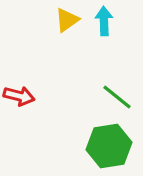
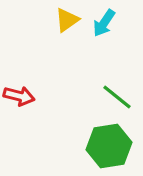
cyan arrow: moved 2 px down; rotated 144 degrees counterclockwise
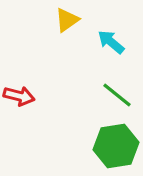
cyan arrow: moved 7 px right, 19 px down; rotated 96 degrees clockwise
green line: moved 2 px up
green hexagon: moved 7 px right
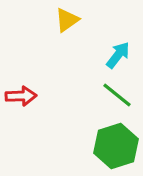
cyan arrow: moved 7 px right, 13 px down; rotated 88 degrees clockwise
red arrow: moved 2 px right; rotated 16 degrees counterclockwise
green hexagon: rotated 9 degrees counterclockwise
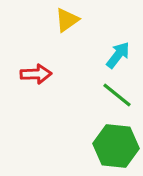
red arrow: moved 15 px right, 22 px up
green hexagon: rotated 24 degrees clockwise
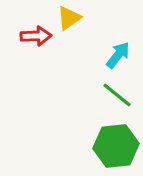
yellow triangle: moved 2 px right, 2 px up
red arrow: moved 38 px up
green hexagon: rotated 12 degrees counterclockwise
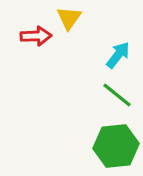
yellow triangle: rotated 20 degrees counterclockwise
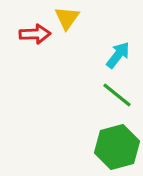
yellow triangle: moved 2 px left
red arrow: moved 1 px left, 2 px up
green hexagon: moved 1 px right, 1 px down; rotated 9 degrees counterclockwise
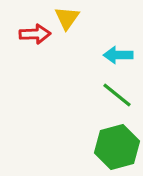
cyan arrow: rotated 128 degrees counterclockwise
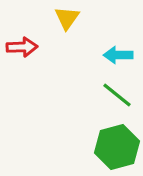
red arrow: moved 13 px left, 13 px down
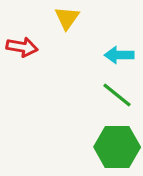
red arrow: rotated 12 degrees clockwise
cyan arrow: moved 1 px right
green hexagon: rotated 15 degrees clockwise
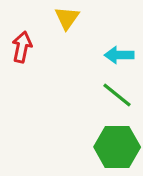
red arrow: rotated 88 degrees counterclockwise
